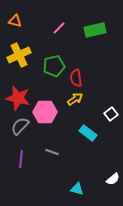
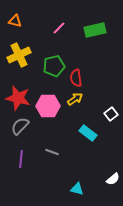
pink hexagon: moved 3 px right, 6 px up
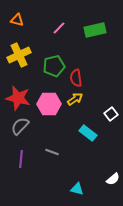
orange triangle: moved 2 px right, 1 px up
pink hexagon: moved 1 px right, 2 px up
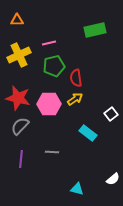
orange triangle: rotated 16 degrees counterclockwise
pink line: moved 10 px left, 15 px down; rotated 32 degrees clockwise
gray line: rotated 16 degrees counterclockwise
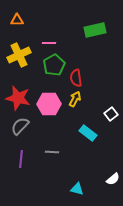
pink line: rotated 16 degrees clockwise
green pentagon: moved 1 px up; rotated 15 degrees counterclockwise
yellow arrow: rotated 28 degrees counterclockwise
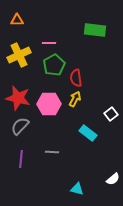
green rectangle: rotated 20 degrees clockwise
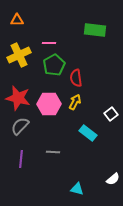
yellow arrow: moved 3 px down
gray line: moved 1 px right
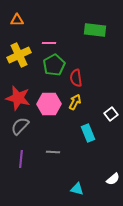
cyan rectangle: rotated 30 degrees clockwise
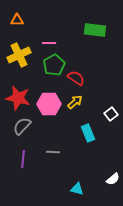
red semicircle: rotated 132 degrees clockwise
yellow arrow: rotated 21 degrees clockwise
gray semicircle: moved 2 px right
purple line: moved 2 px right
